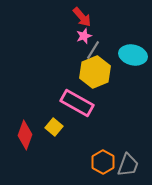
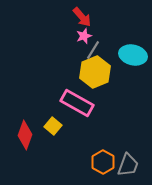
yellow square: moved 1 px left, 1 px up
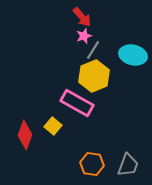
yellow hexagon: moved 1 px left, 4 px down
orange hexagon: moved 11 px left, 2 px down; rotated 20 degrees counterclockwise
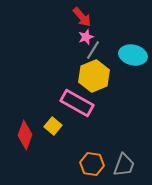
pink star: moved 2 px right, 1 px down
gray trapezoid: moved 4 px left
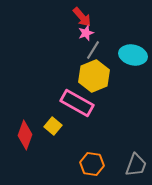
pink star: moved 4 px up
gray trapezoid: moved 12 px right
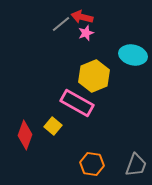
red arrow: rotated 145 degrees clockwise
gray line: moved 32 px left, 26 px up; rotated 18 degrees clockwise
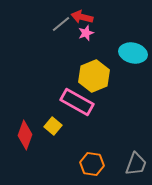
cyan ellipse: moved 2 px up
pink rectangle: moved 1 px up
gray trapezoid: moved 1 px up
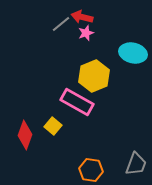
orange hexagon: moved 1 px left, 6 px down
